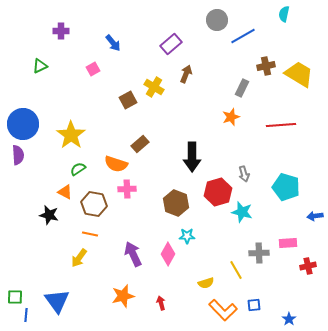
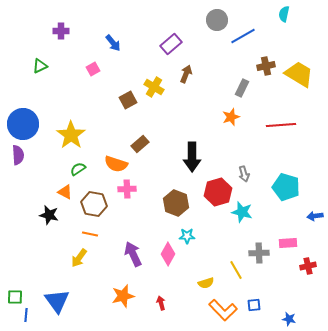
blue star at (289, 319): rotated 24 degrees counterclockwise
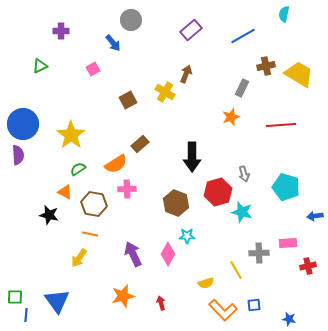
gray circle at (217, 20): moved 86 px left
purple rectangle at (171, 44): moved 20 px right, 14 px up
yellow cross at (154, 87): moved 11 px right, 5 px down
orange semicircle at (116, 164): rotated 50 degrees counterclockwise
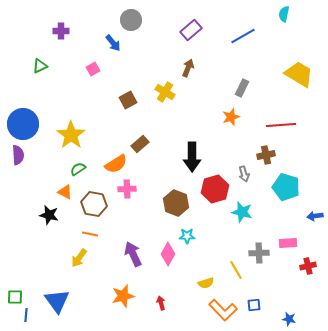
brown cross at (266, 66): moved 89 px down
brown arrow at (186, 74): moved 2 px right, 6 px up
red hexagon at (218, 192): moved 3 px left, 3 px up
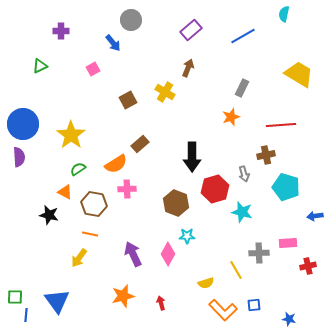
purple semicircle at (18, 155): moved 1 px right, 2 px down
